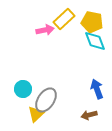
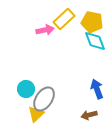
cyan circle: moved 3 px right
gray ellipse: moved 2 px left, 1 px up
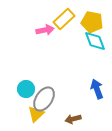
brown arrow: moved 16 px left, 4 px down
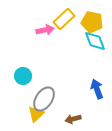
cyan circle: moved 3 px left, 13 px up
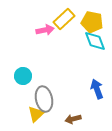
gray ellipse: rotated 45 degrees counterclockwise
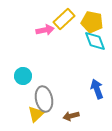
brown arrow: moved 2 px left, 3 px up
